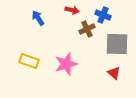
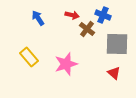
red arrow: moved 5 px down
brown cross: rotated 28 degrees counterclockwise
yellow rectangle: moved 4 px up; rotated 30 degrees clockwise
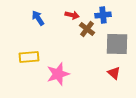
blue cross: rotated 28 degrees counterclockwise
yellow rectangle: rotated 54 degrees counterclockwise
pink star: moved 8 px left, 10 px down
